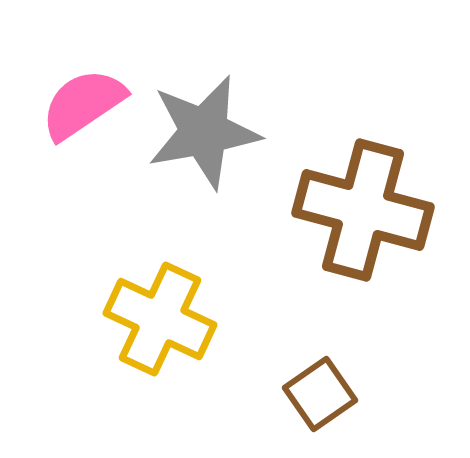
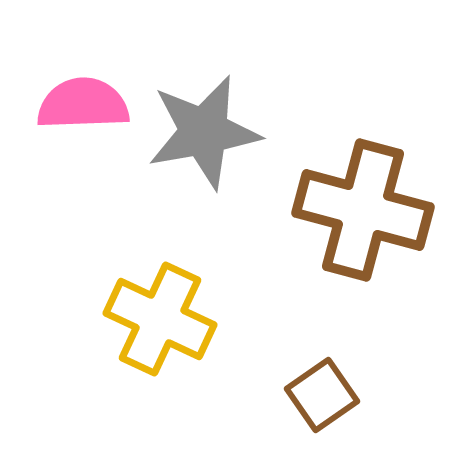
pink semicircle: rotated 32 degrees clockwise
brown square: moved 2 px right, 1 px down
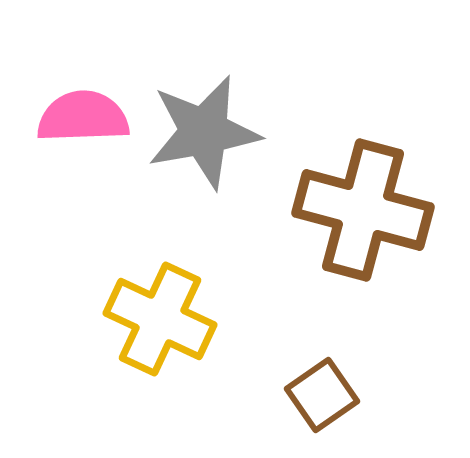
pink semicircle: moved 13 px down
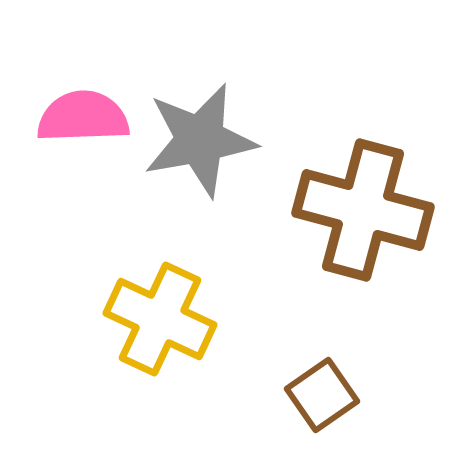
gray star: moved 4 px left, 8 px down
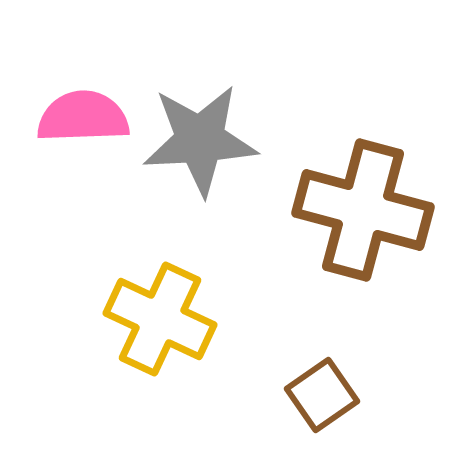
gray star: rotated 7 degrees clockwise
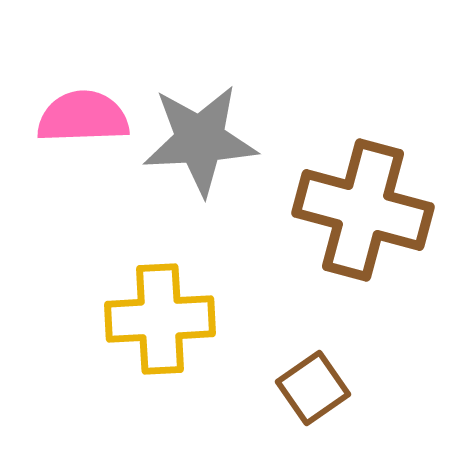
yellow cross: rotated 28 degrees counterclockwise
brown square: moved 9 px left, 7 px up
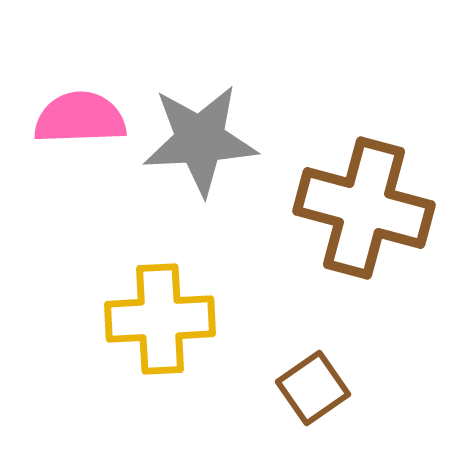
pink semicircle: moved 3 px left, 1 px down
brown cross: moved 1 px right, 2 px up
